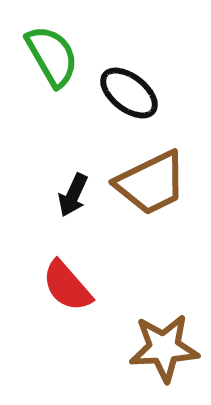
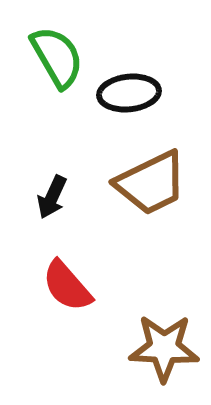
green semicircle: moved 5 px right, 1 px down
black ellipse: rotated 44 degrees counterclockwise
black arrow: moved 21 px left, 2 px down
brown star: rotated 6 degrees clockwise
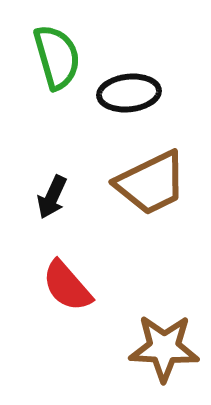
green semicircle: rotated 14 degrees clockwise
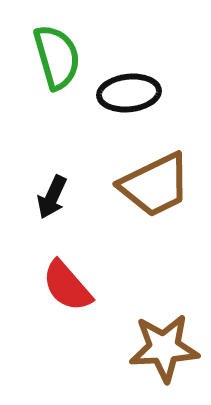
brown trapezoid: moved 4 px right, 2 px down
brown star: rotated 6 degrees counterclockwise
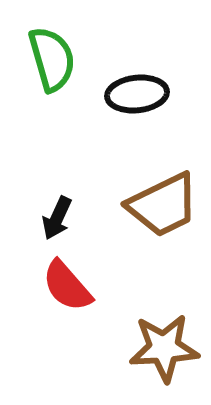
green semicircle: moved 5 px left, 2 px down
black ellipse: moved 8 px right, 1 px down
brown trapezoid: moved 8 px right, 20 px down
black arrow: moved 5 px right, 21 px down
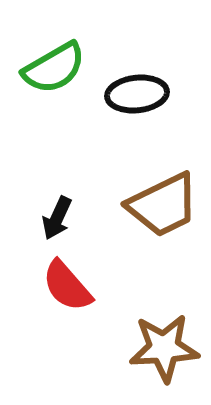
green semicircle: moved 2 px right, 9 px down; rotated 76 degrees clockwise
